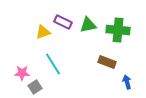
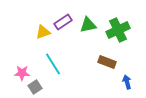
purple rectangle: rotated 60 degrees counterclockwise
green cross: rotated 30 degrees counterclockwise
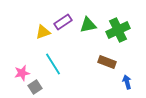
pink star: rotated 14 degrees counterclockwise
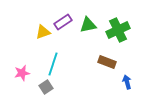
cyan line: rotated 50 degrees clockwise
gray square: moved 11 px right
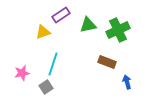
purple rectangle: moved 2 px left, 7 px up
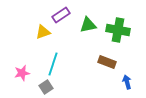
green cross: rotated 35 degrees clockwise
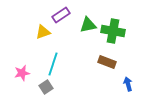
green cross: moved 5 px left, 1 px down
blue arrow: moved 1 px right, 2 px down
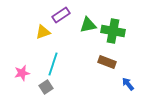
blue arrow: rotated 24 degrees counterclockwise
